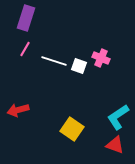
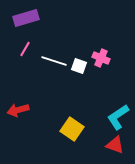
purple rectangle: rotated 55 degrees clockwise
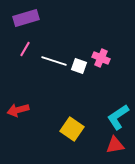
red triangle: rotated 30 degrees counterclockwise
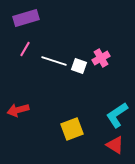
pink cross: rotated 36 degrees clockwise
cyan L-shape: moved 1 px left, 2 px up
yellow square: rotated 35 degrees clockwise
red triangle: rotated 42 degrees clockwise
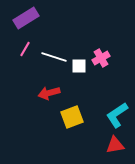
purple rectangle: rotated 15 degrees counterclockwise
white line: moved 4 px up
white square: rotated 21 degrees counterclockwise
red arrow: moved 31 px right, 17 px up
yellow square: moved 12 px up
red triangle: rotated 42 degrees counterclockwise
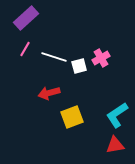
purple rectangle: rotated 10 degrees counterclockwise
white square: rotated 14 degrees counterclockwise
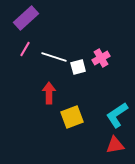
white square: moved 1 px left, 1 px down
red arrow: rotated 105 degrees clockwise
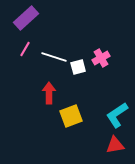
yellow square: moved 1 px left, 1 px up
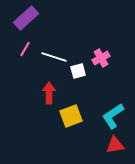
white square: moved 4 px down
cyan L-shape: moved 4 px left, 1 px down
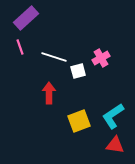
pink line: moved 5 px left, 2 px up; rotated 49 degrees counterclockwise
yellow square: moved 8 px right, 5 px down
red triangle: rotated 18 degrees clockwise
